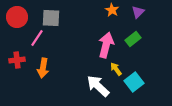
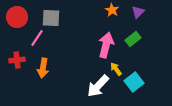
white arrow: rotated 90 degrees counterclockwise
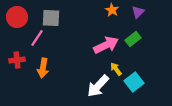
pink arrow: rotated 50 degrees clockwise
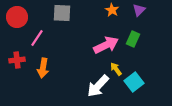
purple triangle: moved 1 px right, 2 px up
gray square: moved 11 px right, 5 px up
green rectangle: rotated 28 degrees counterclockwise
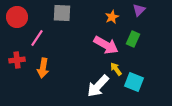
orange star: moved 7 px down; rotated 16 degrees clockwise
pink arrow: rotated 55 degrees clockwise
cyan square: rotated 30 degrees counterclockwise
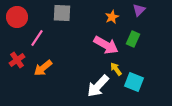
red cross: rotated 28 degrees counterclockwise
orange arrow: rotated 42 degrees clockwise
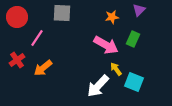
orange star: rotated 16 degrees clockwise
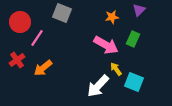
gray square: rotated 18 degrees clockwise
red circle: moved 3 px right, 5 px down
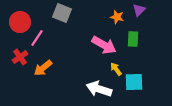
orange star: moved 5 px right; rotated 24 degrees clockwise
green rectangle: rotated 21 degrees counterclockwise
pink arrow: moved 2 px left
red cross: moved 3 px right, 3 px up
cyan square: rotated 24 degrees counterclockwise
white arrow: moved 1 px right, 3 px down; rotated 65 degrees clockwise
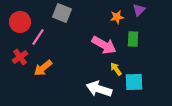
orange star: rotated 24 degrees counterclockwise
pink line: moved 1 px right, 1 px up
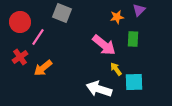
pink arrow: rotated 10 degrees clockwise
